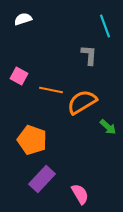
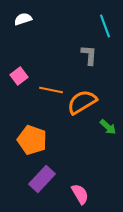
pink square: rotated 24 degrees clockwise
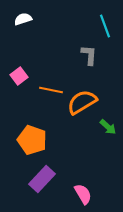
pink semicircle: moved 3 px right
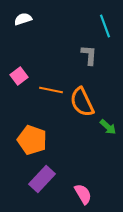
orange semicircle: rotated 84 degrees counterclockwise
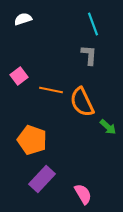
cyan line: moved 12 px left, 2 px up
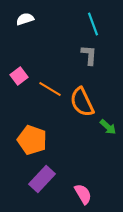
white semicircle: moved 2 px right
orange line: moved 1 px left, 1 px up; rotated 20 degrees clockwise
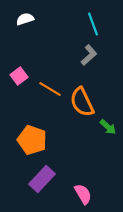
gray L-shape: rotated 45 degrees clockwise
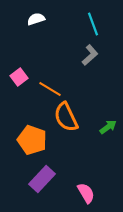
white semicircle: moved 11 px right
gray L-shape: moved 1 px right
pink square: moved 1 px down
orange semicircle: moved 16 px left, 15 px down
green arrow: rotated 78 degrees counterclockwise
pink semicircle: moved 3 px right, 1 px up
